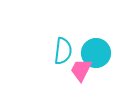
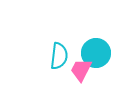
cyan semicircle: moved 4 px left, 5 px down
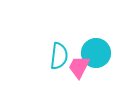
pink trapezoid: moved 2 px left, 3 px up
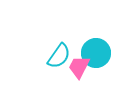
cyan semicircle: rotated 28 degrees clockwise
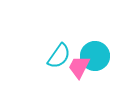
cyan circle: moved 1 px left, 3 px down
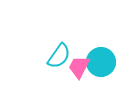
cyan circle: moved 6 px right, 6 px down
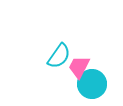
cyan circle: moved 9 px left, 22 px down
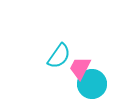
pink trapezoid: moved 1 px right, 1 px down
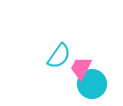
pink trapezoid: moved 1 px right
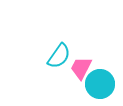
cyan circle: moved 8 px right
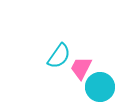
cyan circle: moved 3 px down
